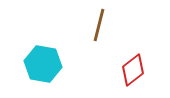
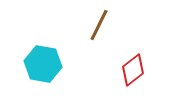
brown line: rotated 12 degrees clockwise
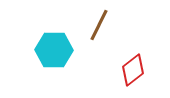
cyan hexagon: moved 11 px right, 14 px up; rotated 9 degrees counterclockwise
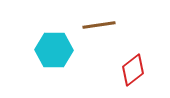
brown line: rotated 56 degrees clockwise
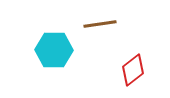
brown line: moved 1 px right, 1 px up
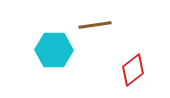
brown line: moved 5 px left, 1 px down
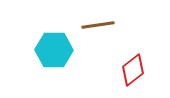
brown line: moved 3 px right
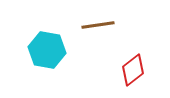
cyan hexagon: moved 7 px left; rotated 9 degrees clockwise
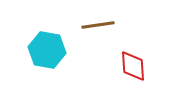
red diamond: moved 4 px up; rotated 56 degrees counterclockwise
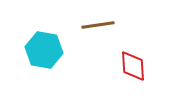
cyan hexagon: moved 3 px left
